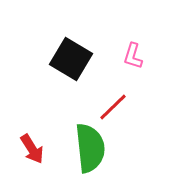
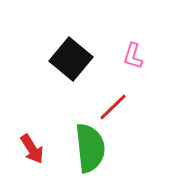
black square: rotated 9 degrees clockwise
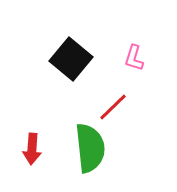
pink L-shape: moved 1 px right, 2 px down
red arrow: rotated 36 degrees clockwise
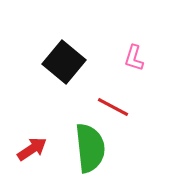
black square: moved 7 px left, 3 px down
red line: rotated 72 degrees clockwise
red arrow: rotated 128 degrees counterclockwise
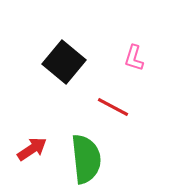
green semicircle: moved 4 px left, 11 px down
